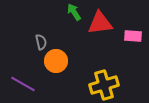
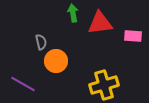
green arrow: moved 1 px left, 1 px down; rotated 24 degrees clockwise
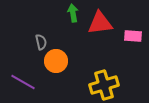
purple line: moved 2 px up
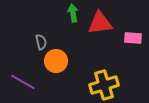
pink rectangle: moved 2 px down
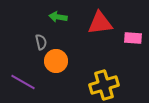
green arrow: moved 15 px left, 4 px down; rotated 72 degrees counterclockwise
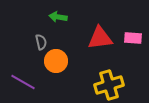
red triangle: moved 15 px down
yellow cross: moved 5 px right
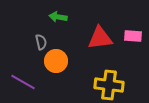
pink rectangle: moved 2 px up
yellow cross: rotated 24 degrees clockwise
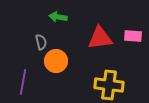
purple line: rotated 70 degrees clockwise
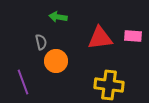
purple line: rotated 30 degrees counterclockwise
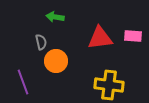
green arrow: moved 3 px left
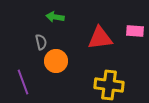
pink rectangle: moved 2 px right, 5 px up
